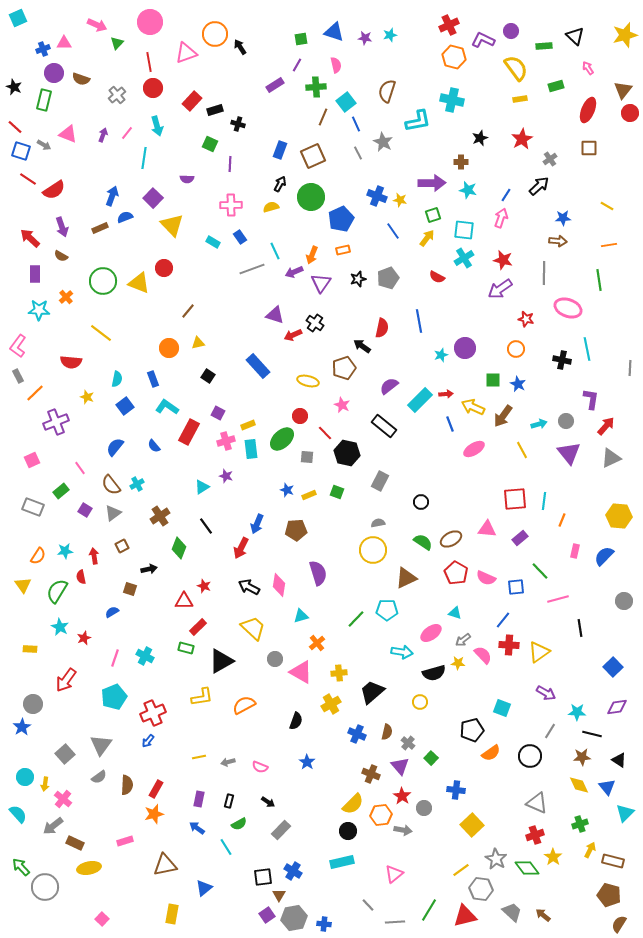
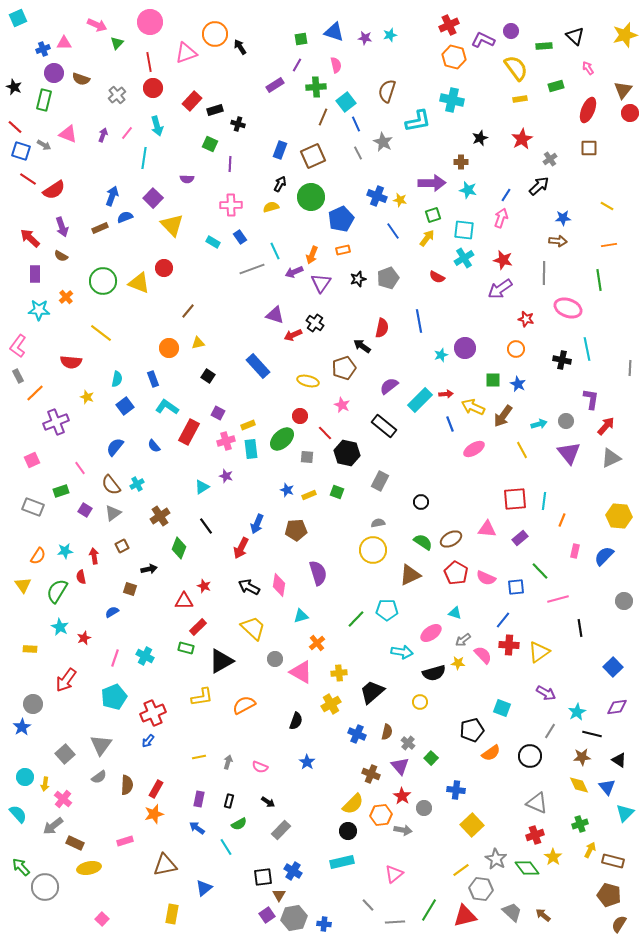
green rectangle at (61, 491): rotated 21 degrees clockwise
brown triangle at (406, 578): moved 4 px right, 3 px up
cyan star at (577, 712): rotated 30 degrees counterclockwise
gray arrow at (228, 762): rotated 120 degrees clockwise
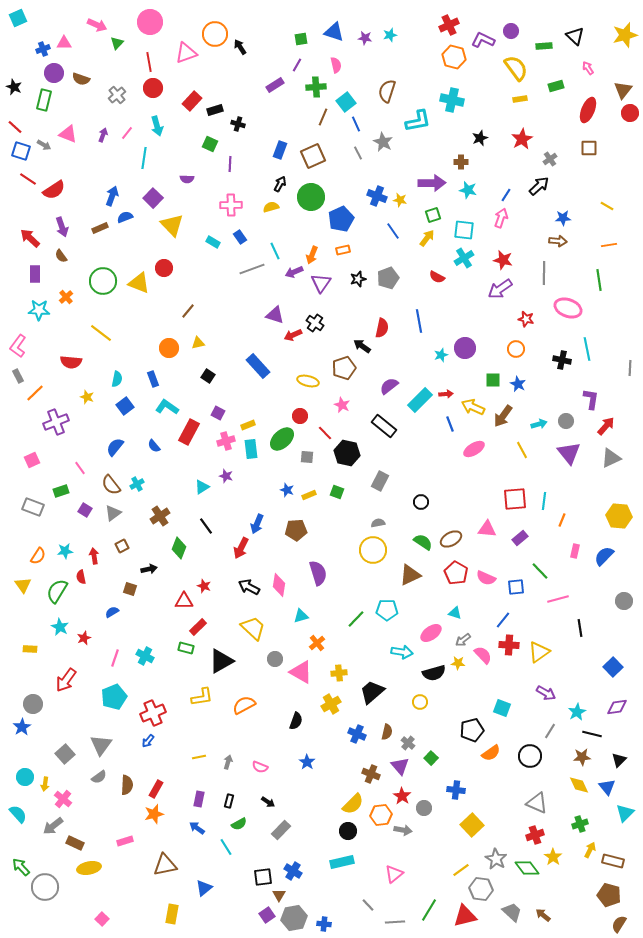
brown semicircle at (61, 256): rotated 24 degrees clockwise
black triangle at (619, 760): rotated 42 degrees clockwise
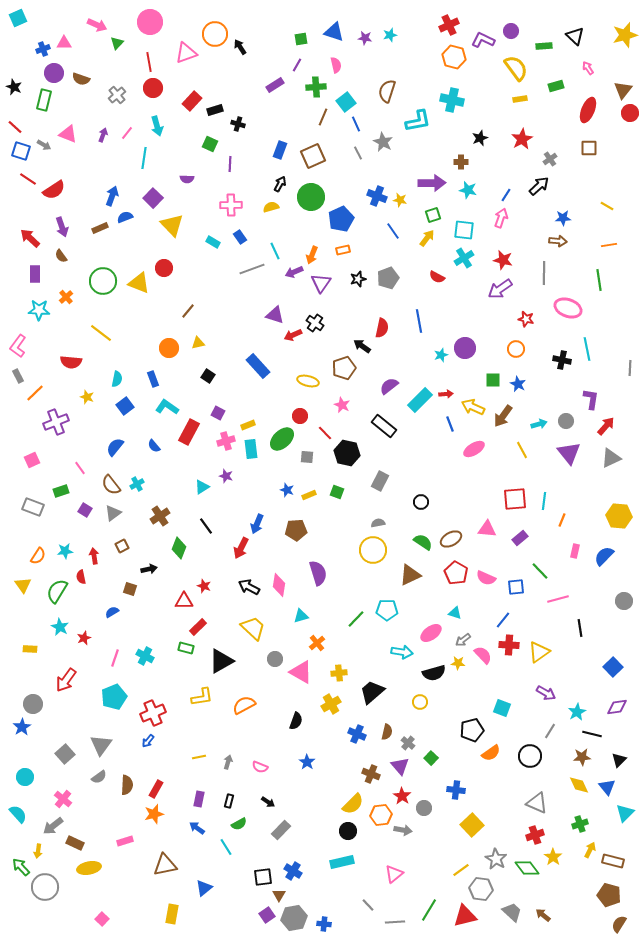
yellow arrow at (45, 784): moved 7 px left, 67 px down
